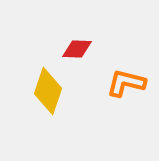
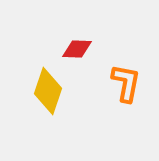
orange L-shape: rotated 87 degrees clockwise
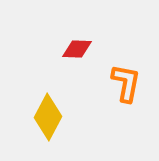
yellow diamond: moved 26 px down; rotated 9 degrees clockwise
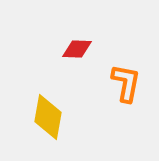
yellow diamond: rotated 18 degrees counterclockwise
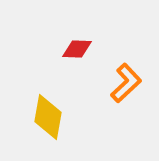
orange L-shape: rotated 36 degrees clockwise
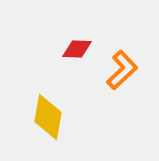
orange L-shape: moved 4 px left, 13 px up
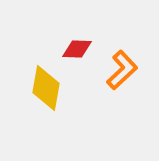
yellow diamond: moved 2 px left, 29 px up
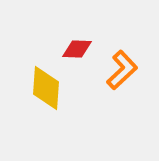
yellow diamond: rotated 6 degrees counterclockwise
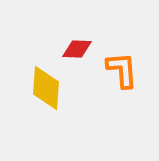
orange L-shape: rotated 51 degrees counterclockwise
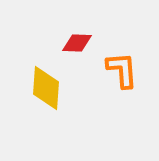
red diamond: moved 6 px up
